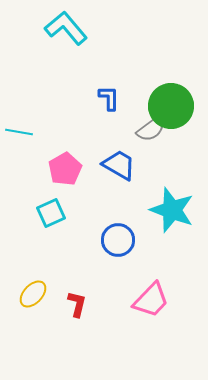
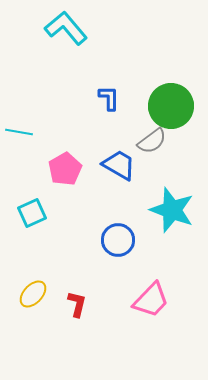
gray semicircle: moved 1 px right, 12 px down
cyan square: moved 19 px left
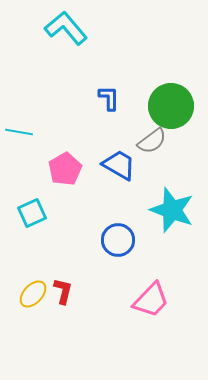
red L-shape: moved 14 px left, 13 px up
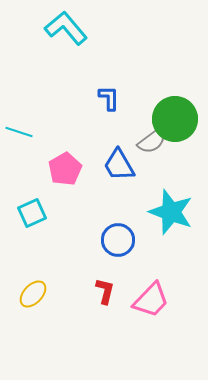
green circle: moved 4 px right, 13 px down
cyan line: rotated 8 degrees clockwise
blue trapezoid: rotated 150 degrees counterclockwise
cyan star: moved 1 px left, 2 px down
red L-shape: moved 42 px right
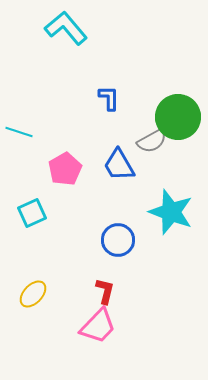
green circle: moved 3 px right, 2 px up
gray semicircle: rotated 8 degrees clockwise
pink trapezoid: moved 53 px left, 26 px down
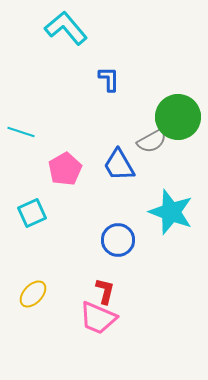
blue L-shape: moved 19 px up
cyan line: moved 2 px right
pink trapezoid: moved 8 px up; rotated 69 degrees clockwise
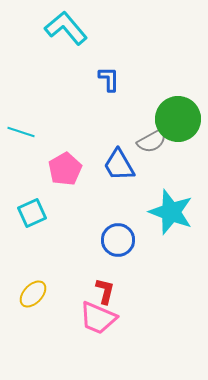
green circle: moved 2 px down
